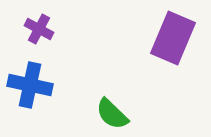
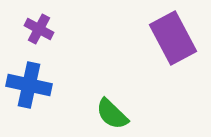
purple rectangle: rotated 51 degrees counterclockwise
blue cross: moved 1 px left
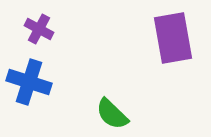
purple rectangle: rotated 18 degrees clockwise
blue cross: moved 3 px up; rotated 6 degrees clockwise
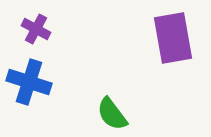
purple cross: moved 3 px left
green semicircle: rotated 9 degrees clockwise
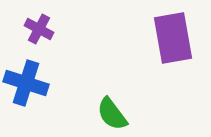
purple cross: moved 3 px right
blue cross: moved 3 px left, 1 px down
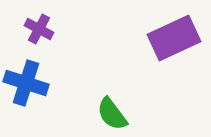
purple rectangle: moved 1 px right; rotated 75 degrees clockwise
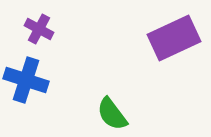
blue cross: moved 3 px up
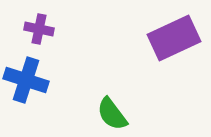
purple cross: rotated 16 degrees counterclockwise
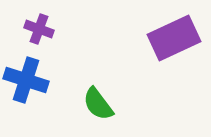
purple cross: rotated 8 degrees clockwise
green semicircle: moved 14 px left, 10 px up
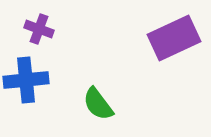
blue cross: rotated 24 degrees counterclockwise
